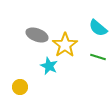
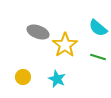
gray ellipse: moved 1 px right, 3 px up
cyan star: moved 8 px right, 13 px down
yellow circle: moved 3 px right, 10 px up
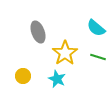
cyan semicircle: moved 2 px left
gray ellipse: rotated 50 degrees clockwise
yellow star: moved 8 px down
yellow circle: moved 1 px up
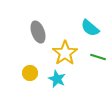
cyan semicircle: moved 6 px left
yellow circle: moved 7 px right, 3 px up
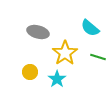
gray ellipse: rotated 55 degrees counterclockwise
yellow circle: moved 1 px up
cyan star: rotated 12 degrees clockwise
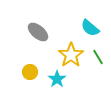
gray ellipse: rotated 25 degrees clockwise
yellow star: moved 6 px right, 2 px down
green line: rotated 42 degrees clockwise
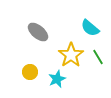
cyan star: rotated 12 degrees clockwise
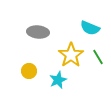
cyan semicircle: rotated 18 degrees counterclockwise
gray ellipse: rotated 35 degrees counterclockwise
yellow circle: moved 1 px left, 1 px up
cyan star: moved 1 px right, 1 px down
